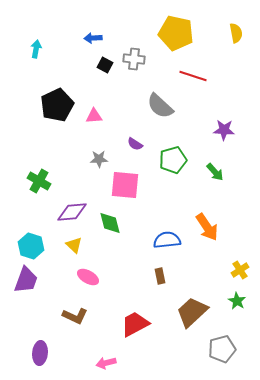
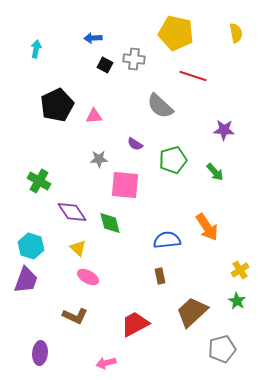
purple diamond: rotated 60 degrees clockwise
yellow triangle: moved 4 px right, 3 px down
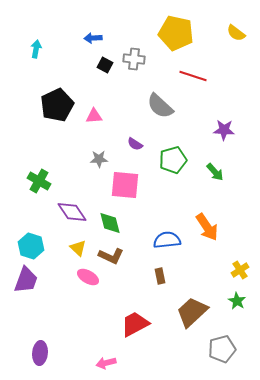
yellow semicircle: rotated 138 degrees clockwise
brown L-shape: moved 36 px right, 60 px up
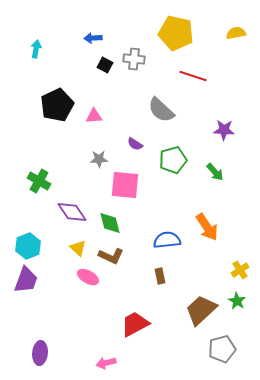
yellow semicircle: rotated 132 degrees clockwise
gray semicircle: moved 1 px right, 4 px down
cyan hexagon: moved 3 px left; rotated 20 degrees clockwise
brown trapezoid: moved 9 px right, 2 px up
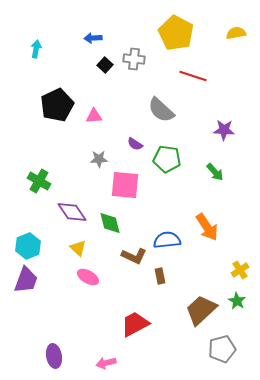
yellow pentagon: rotated 16 degrees clockwise
black square: rotated 14 degrees clockwise
green pentagon: moved 6 px left, 1 px up; rotated 24 degrees clockwise
brown L-shape: moved 23 px right
purple ellipse: moved 14 px right, 3 px down; rotated 15 degrees counterclockwise
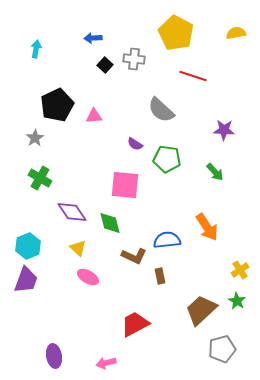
gray star: moved 64 px left, 21 px up; rotated 30 degrees counterclockwise
green cross: moved 1 px right, 3 px up
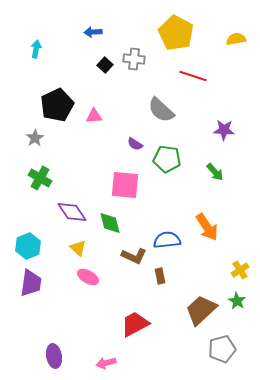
yellow semicircle: moved 6 px down
blue arrow: moved 6 px up
purple trapezoid: moved 5 px right, 3 px down; rotated 12 degrees counterclockwise
